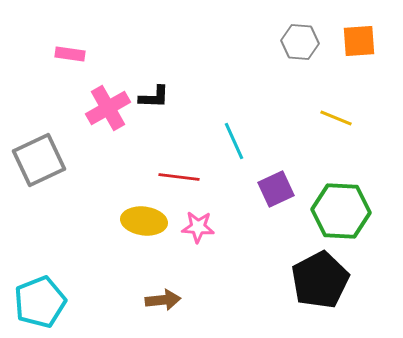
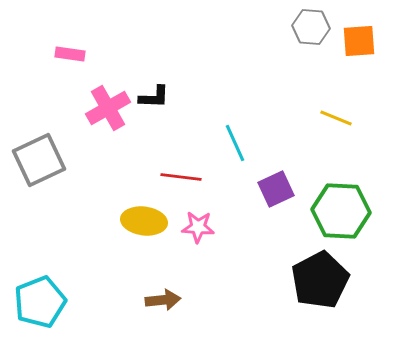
gray hexagon: moved 11 px right, 15 px up
cyan line: moved 1 px right, 2 px down
red line: moved 2 px right
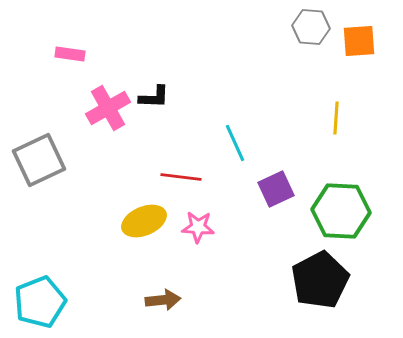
yellow line: rotated 72 degrees clockwise
yellow ellipse: rotated 30 degrees counterclockwise
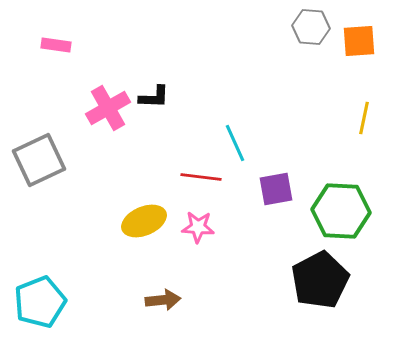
pink rectangle: moved 14 px left, 9 px up
yellow line: moved 28 px right; rotated 8 degrees clockwise
red line: moved 20 px right
purple square: rotated 15 degrees clockwise
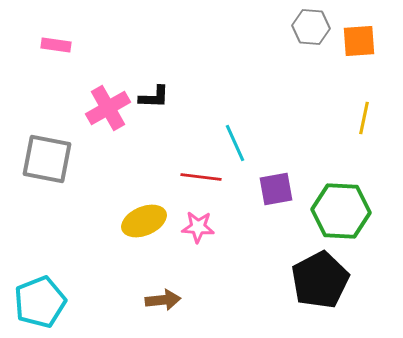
gray square: moved 8 px right, 1 px up; rotated 36 degrees clockwise
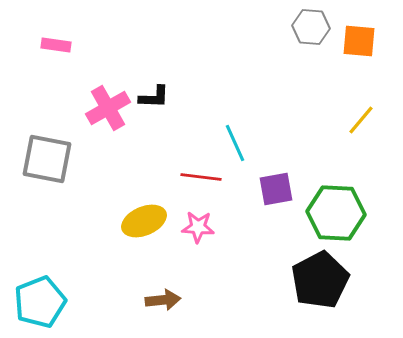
orange square: rotated 9 degrees clockwise
yellow line: moved 3 px left, 2 px down; rotated 28 degrees clockwise
green hexagon: moved 5 px left, 2 px down
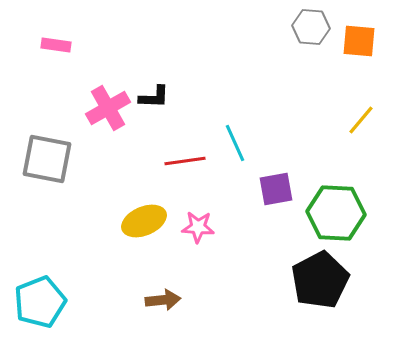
red line: moved 16 px left, 16 px up; rotated 15 degrees counterclockwise
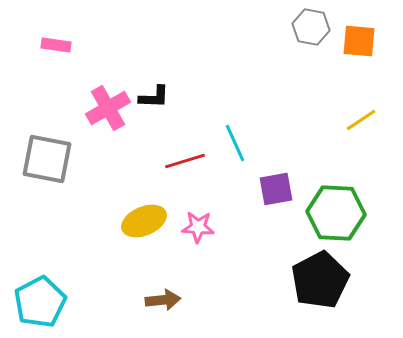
gray hexagon: rotated 6 degrees clockwise
yellow line: rotated 16 degrees clockwise
red line: rotated 9 degrees counterclockwise
cyan pentagon: rotated 6 degrees counterclockwise
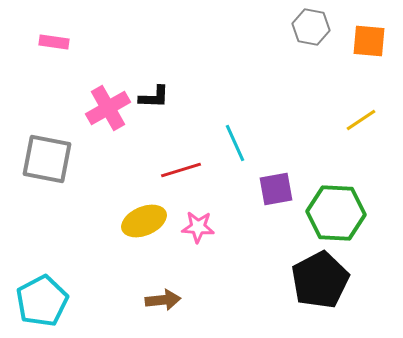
orange square: moved 10 px right
pink rectangle: moved 2 px left, 3 px up
red line: moved 4 px left, 9 px down
cyan pentagon: moved 2 px right, 1 px up
